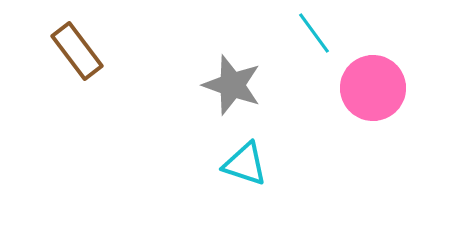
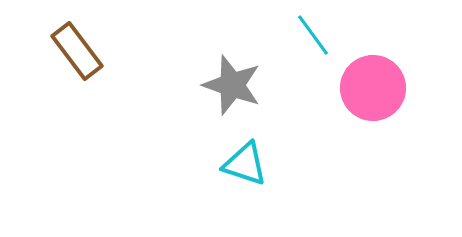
cyan line: moved 1 px left, 2 px down
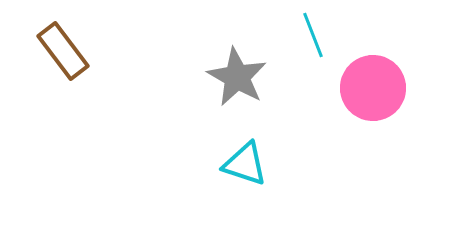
cyan line: rotated 15 degrees clockwise
brown rectangle: moved 14 px left
gray star: moved 5 px right, 8 px up; rotated 10 degrees clockwise
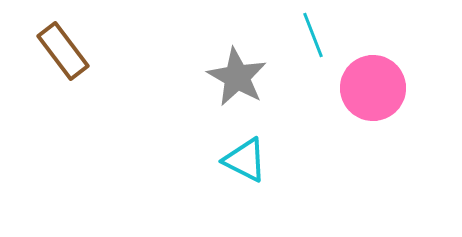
cyan triangle: moved 4 px up; rotated 9 degrees clockwise
